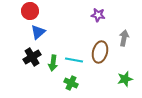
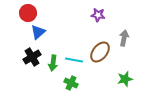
red circle: moved 2 px left, 2 px down
brown ellipse: rotated 25 degrees clockwise
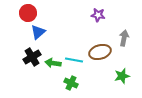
brown ellipse: rotated 35 degrees clockwise
green arrow: rotated 91 degrees clockwise
green star: moved 3 px left, 3 px up
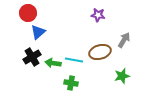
gray arrow: moved 2 px down; rotated 21 degrees clockwise
green cross: rotated 16 degrees counterclockwise
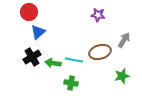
red circle: moved 1 px right, 1 px up
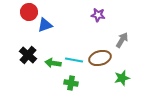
blue triangle: moved 7 px right, 7 px up; rotated 21 degrees clockwise
gray arrow: moved 2 px left
brown ellipse: moved 6 px down
black cross: moved 4 px left, 2 px up; rotated 18 degrees counterclockwise
green star: moved 2 px down
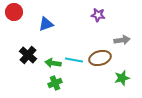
red circle: moved 15 px left
blue triangle: moved 1 px right, 1 px up
gray arrow: rotated 49 degrees clockwise
green cross: moved 16 px left; rotated 32 degrees counterclockwise
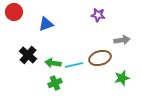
cyan line: moved 5 px down; rotated 24 degrees counterclockwise
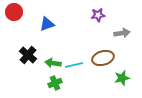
purple star: rotated 16 degrees counterclockwise
blue triangle: moved 1 px right
gray arrow: moved 7 px up
brown ellipse: moved 3 px right
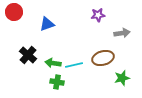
green cross: moved 2 px right, 1 px up; rotated 32 degrees clockwise
